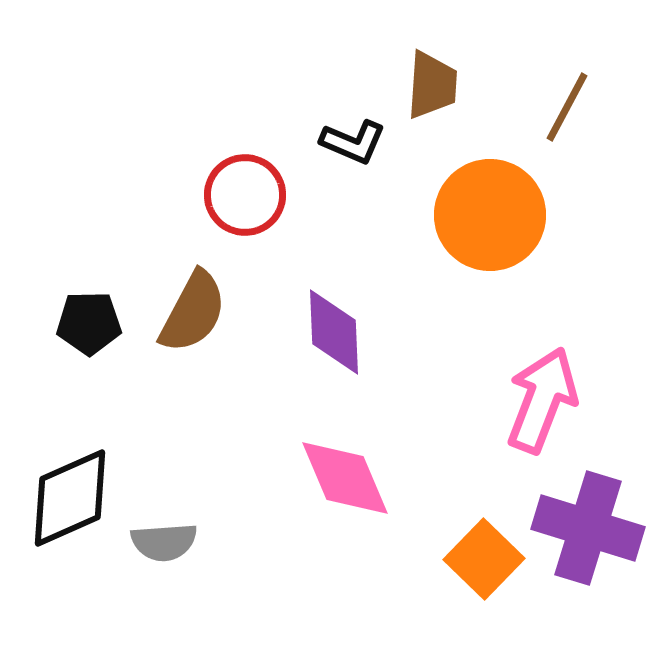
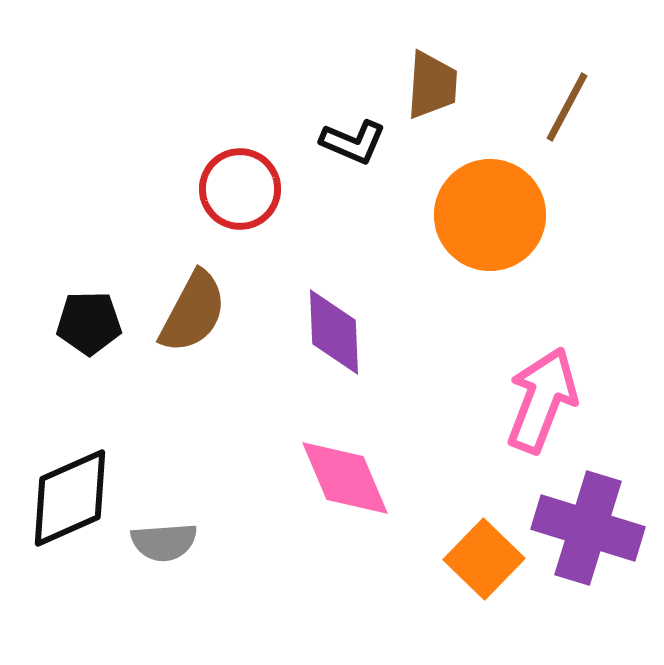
red circle: moved 5 px left, 6 px up
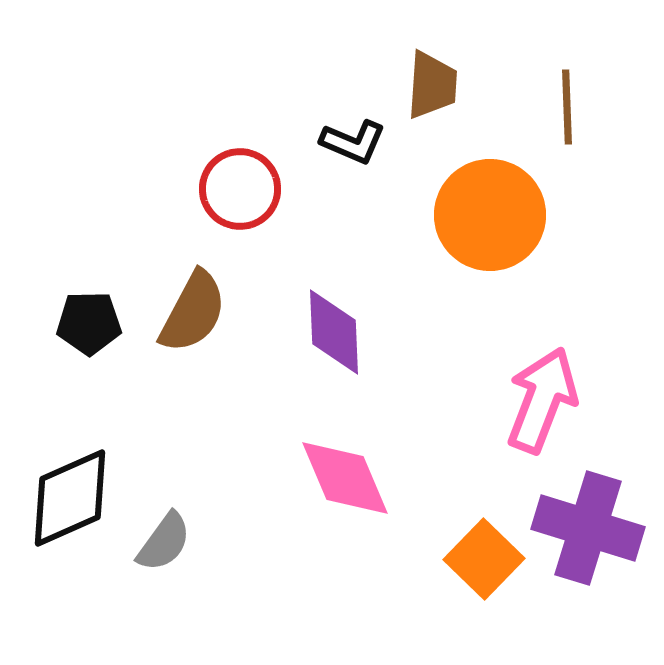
brown line: rotated 30 degrees counterclockwise
gray semicircle: rotated 50 degrees counterclockwise
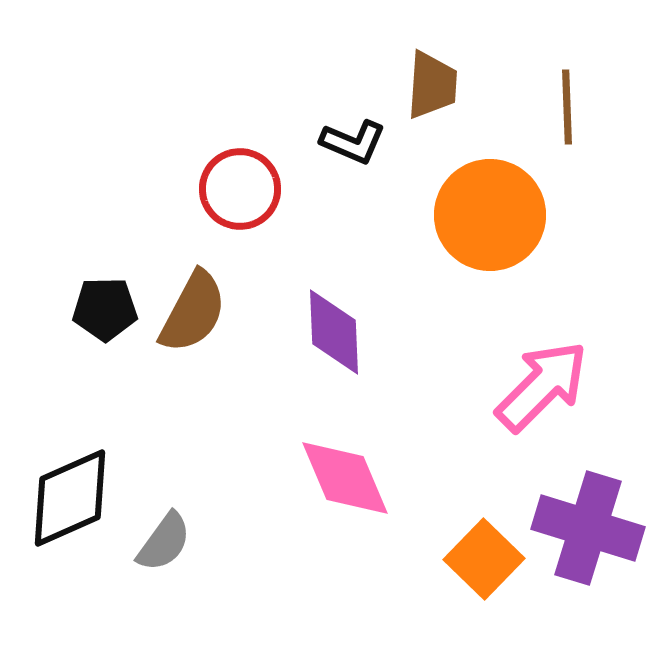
black pentagon: moved 16 px right, 14 px up
pink arrow: moved 14 px up; rotated 24 degrees clockwise
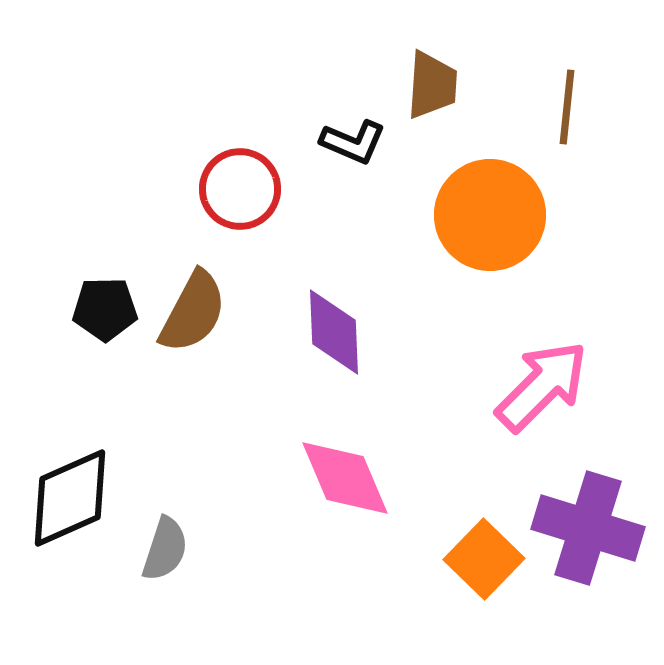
brown line: rotated 8 degrees clockwise
gray semicircle: moved 1 px right, 7 px down; rotated 18 degrees counterclockwise
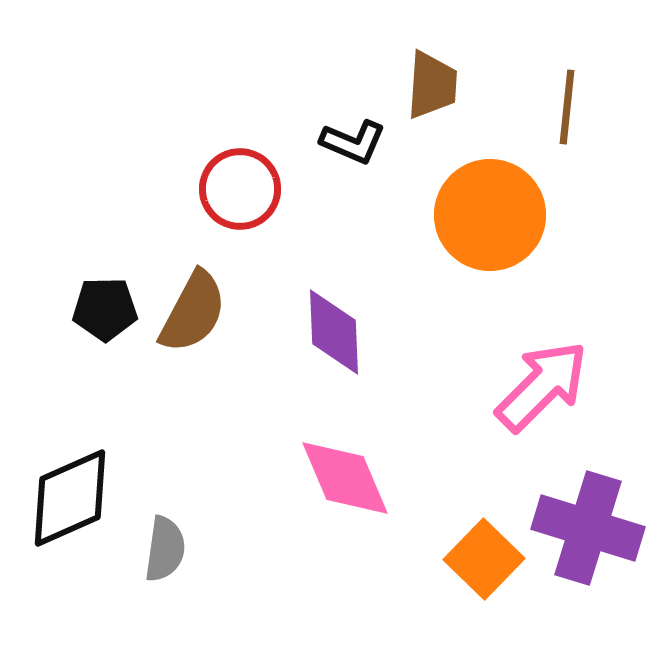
gray semicircle: rotated 10 degrees counterclockwise
